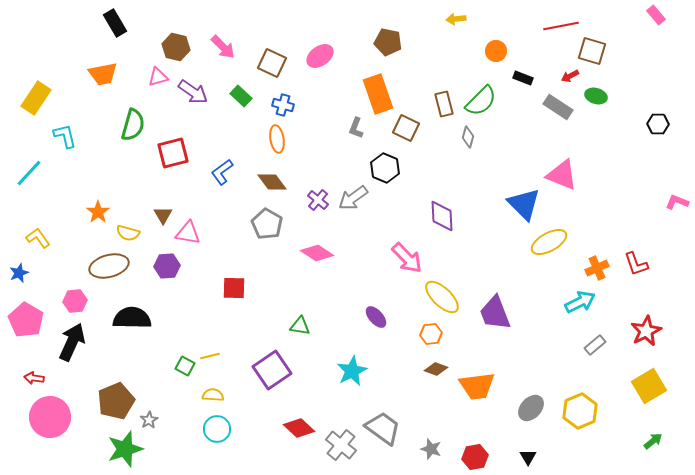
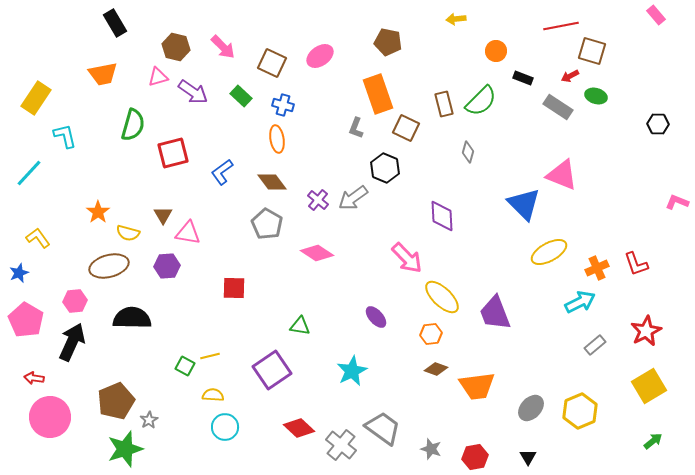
gray diamond at (468, 137): moved 15 px down
yellow ellipse at (549, 242): moved 10 px down
cyan circle at (217, 429): moved 8 px right, 2 px up
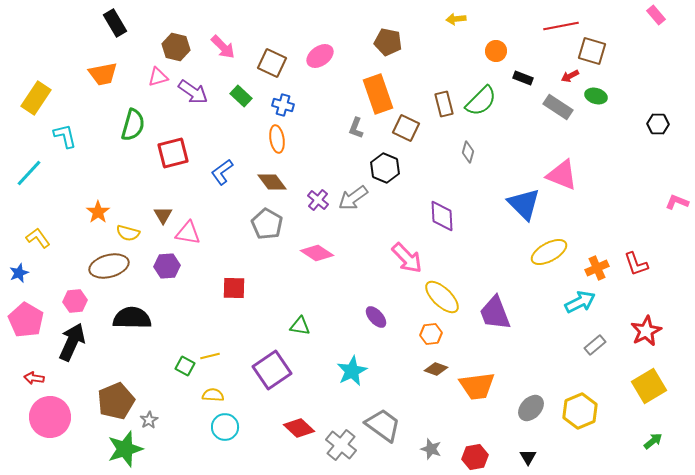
gray trapezoid at (383, 428): moved 3 px up
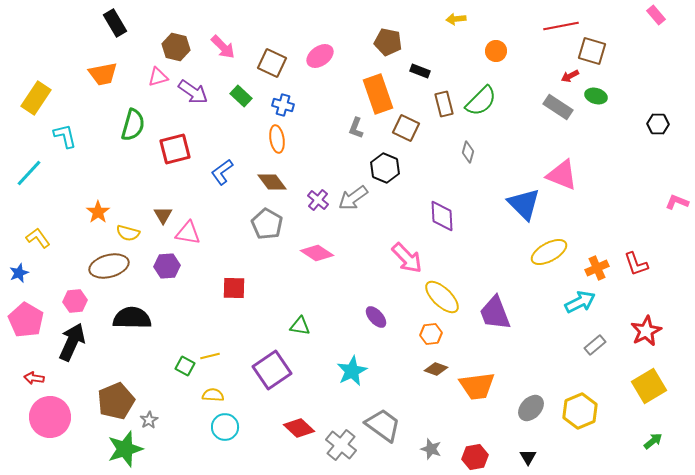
black rectangle at (523, 78): moved 103 px left, 7 px up
red square at (173, 153): moved 2 px right, 4 px up
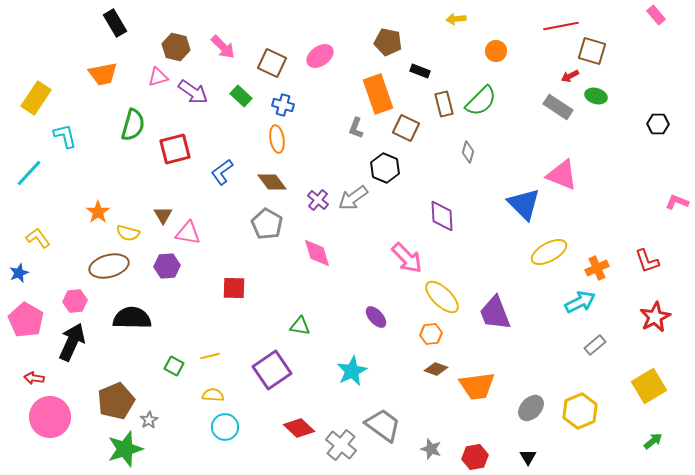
pink diamond at (317, 253): rotated 40 degrees clockwise
red L-shape at (636, 264): moved 11 px right, 3 px up
red star at (646, 331): moved 9 px right, 14 px up
green square at (185, 366): moved 11 px left
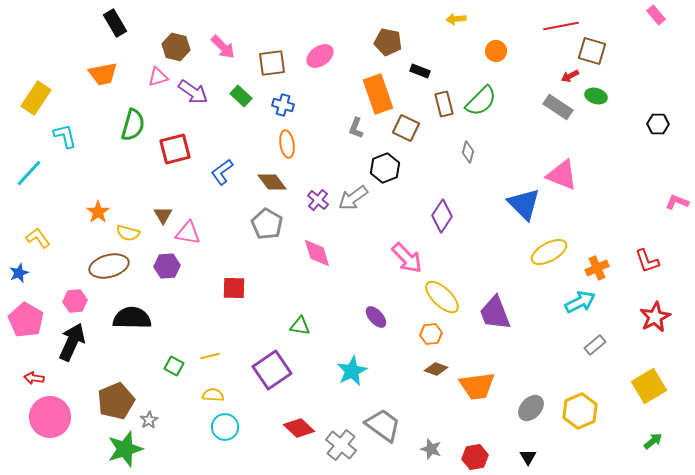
brown square at (272, 63): rotated 32 degrees counterclockwise
orange ellipse at (277, 139): moved 10 px right, 5 px down
black hexagon at (385, 168): rotated 16 degrees clockwise
purple diamond at (442, 216): rotated 36 degrees clockwise
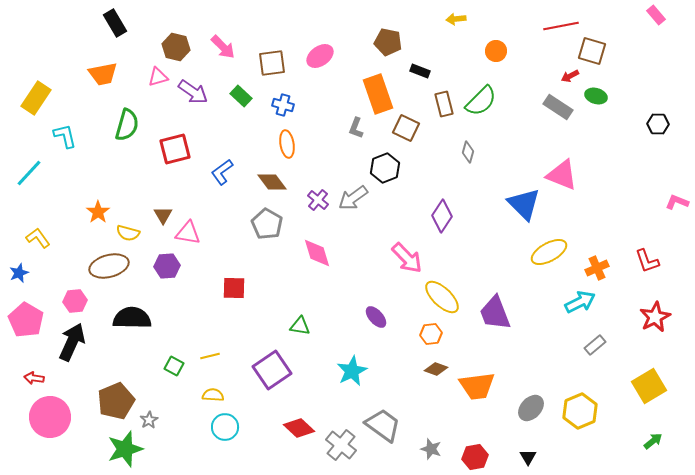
green semicircle at (133, 125): moved 6 px left
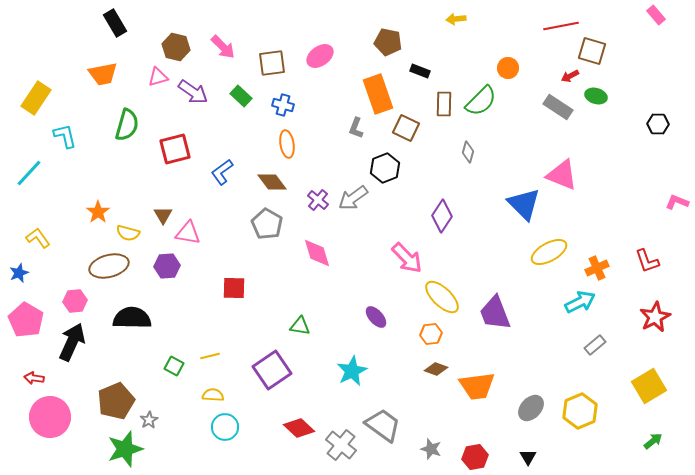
orange circle at (496, 51): moved 12 px right, 17 px down
brown rectangle at (444, 104): rotated 15 degrees clockwise
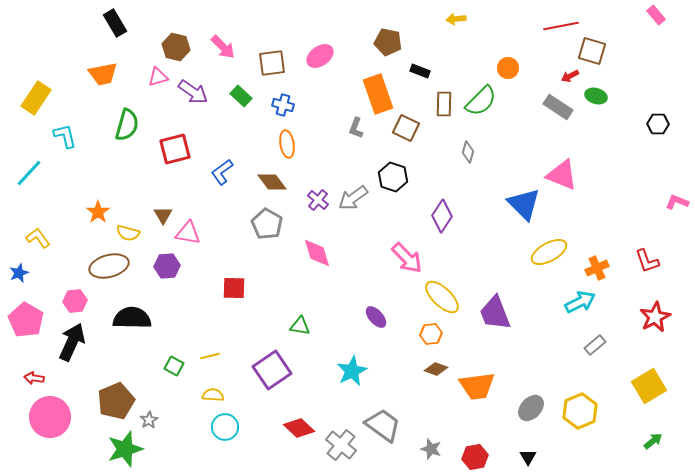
black hexagon at (385, 168): moved 8 px right, 9 px down; rotated 20 degrees counterclockwise
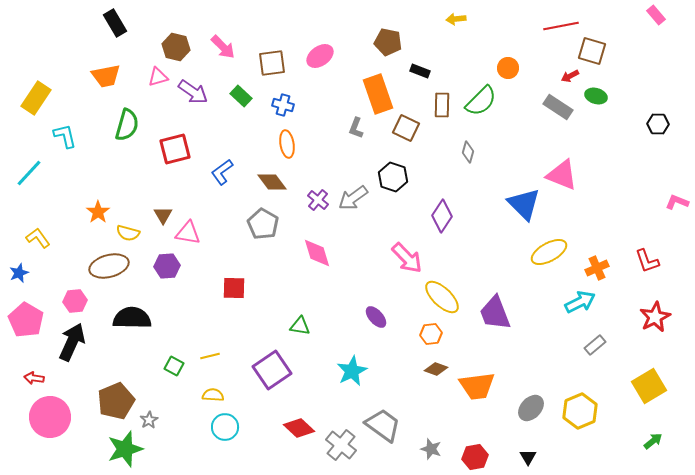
orange trapezoid at (103, 74): moved 3 px right, 2 px down
brown rectangle at (444, 104): moved 2 px left, 1 px down
gray pentagon at (267, 224): moved 4 px left
